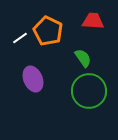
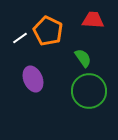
red trapezoid: moved 1 px up
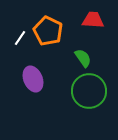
white line: rotated 21 degrees counterclockwise
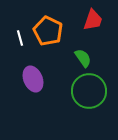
red trapezoid: rotated 105 degrees clockwise
white line: rotated 49 degrees counterclockwise
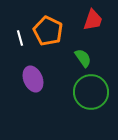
green circle: moved 2 px right, 1 px down
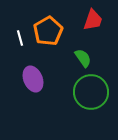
orange pentagon: rotated 16 degrees clockwise
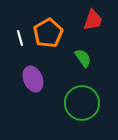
orange pentagon: moved 2 px down
green circle: moved 9 px left, 11 px down
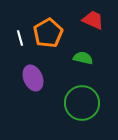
red trapezoid: rotated 85 degrees counterclockwise
green semicircle: rotated 42 degrees counterclockwise
purple ellipse: moved 1 px up
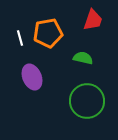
red trapezoid: rotated 85 degrees clockwise
orange pentagon: rotated 20 degrees clockwise
purple ellipse: moved 1 px left, 1 px up
green circle: moved 5 px right, 2 px up
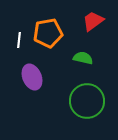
red trapezoid: moved 1 px down; rotated 145 degrees counterclockwise
white line: moved 1 px left, 2 px down; rotated 21 degrees clockwise
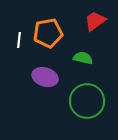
red trapezoid: moved 2 px right
purple ellipse: moved 13 px right; rotated 50 degrees counterclockwise
